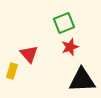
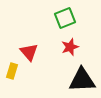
green square: moved 1 px right, 5 px up
red triangle: moved 2 px up
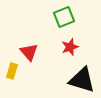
green square: moved 1 px left, 1 px up
black triangle: rotated 20 degrees clockwise
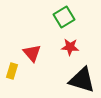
green square: rotated 10 degrees counterclockwise
red star: rotated 24 degrees clockwise
red triangle: moved 3 px right, 1 px down
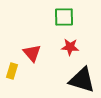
green square: rotated 30 degrees clockwise
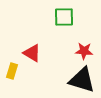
red star: moved 14 px right, 4 px down
red triangle: rotated 18 degrees counterclockwise
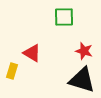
red star: rotated 12 degrees clockwise
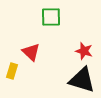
green square: moved 13 px left
red triangle: moved 1 px left, 1 px up; rotated 12 degrees clockwise
